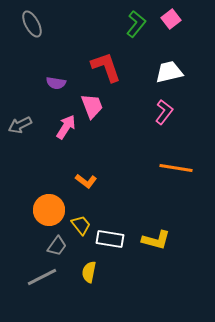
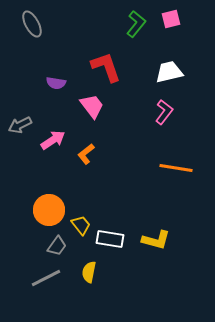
pink square: rotated 24 degrees clockwise
pink trapezoid: rotated 16 degrees counterclockwise
pink arrow: moved 13 px left, 13 px down; rotated 25 degrees clockwise
orange L-shape: moved 27 px up; rotated 105 degrees clockwise
gray line: moved 4 px right, 1 px down
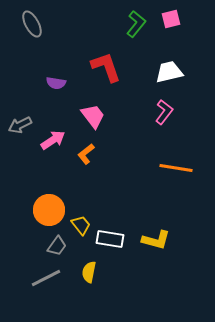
pink trapezoid: moved 1 px right, 10 px down
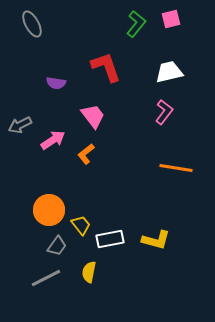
white rectangle: rotated 20 degrees counterclockwise
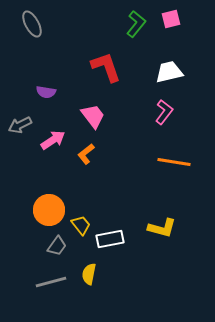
purple semicircle: moved 10 px left, 9 px down
orange line: moved 2 px left, 6 px up
yellow L-shape: moved 6 px right, 12 px up
yellow semicircle: moved 2 px down
gray line: moved 5 px right, 4 px down; rotated 12 degrees clockwise
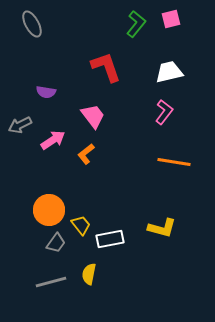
gray trapezoid: moved 1 px left, 3 px up
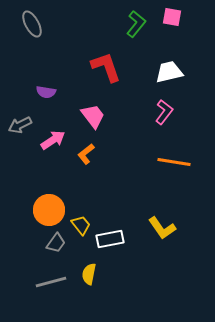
pink square: moved 1 px right, 2 px up; rotated 24 degrees clockwise
yellow L-shape: rotated 40 degrees clockwise
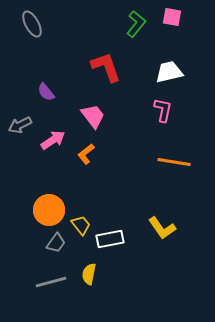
purple semicircle: rotated 42 degrees clockwise
pink L-shape: moved 1 px left, 2 px up; rotated 25 degrees counterclockwise
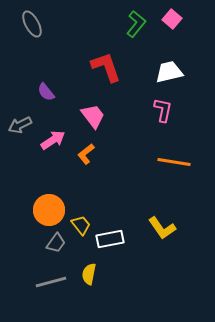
pink square: moved 2 px down; rotated 30 degrees clockwise
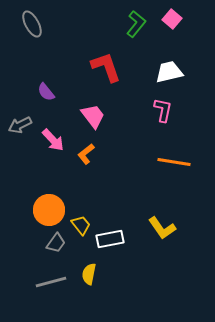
pink arrow: rotated 80 degrees clockwise
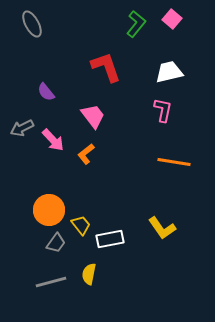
gray arrow: moved 2 px right, 3 px down
